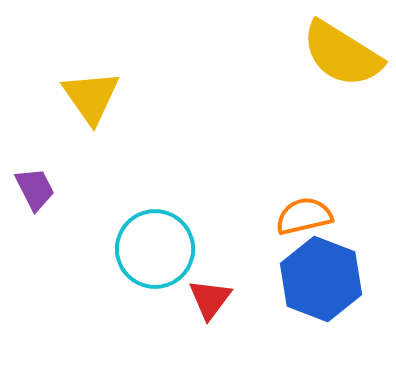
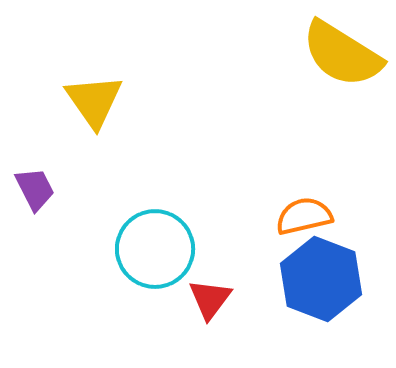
yellow triangle: moved 3 px right, 4 px down
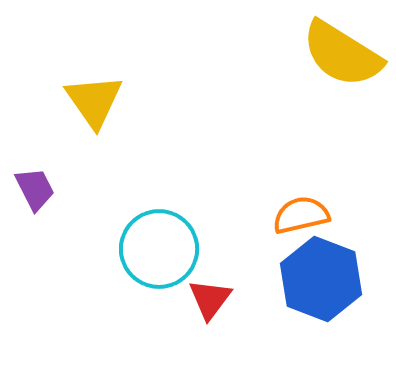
orange semicircle: moved 3 px left, 1 px up
cyan circle: moved 4 px right
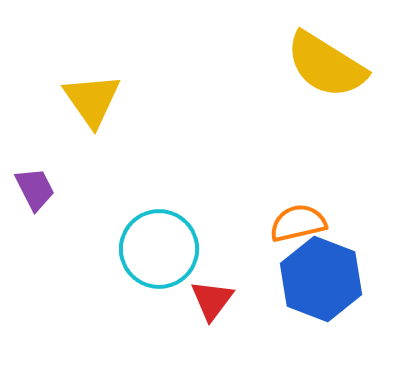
yellow semicircle: moved 16 px left, 11 px down
yellow triangle: moved 2 px left, 1 px up
orange semicircle: moved 3 px left, 8 px down
red triangle: moved 2 px right, 1 px down
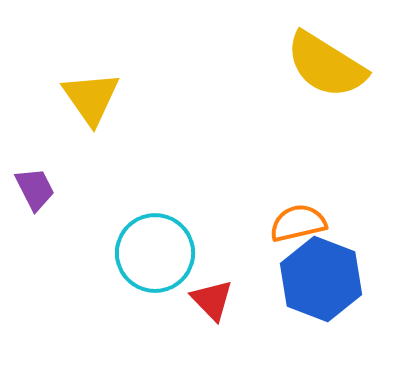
yellow triangle: moved 1 px left, 2 px up
cyan circle: moved 4 px left, 4 px down
red triangle: rotated 21 degrees counterclockwise
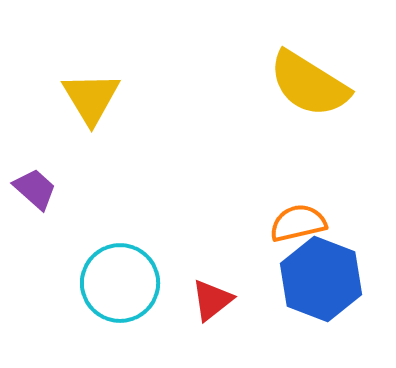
yellow semicircle: moved 17 px left, 19 px down
yellow triangle: rotated 4 degrees clockwise
purple trapezoid: rotated 21 degrees counterclockwise
cyan circle: moved 35 px left, 30 px down
red triangle: rotated 36 degrees clockwise
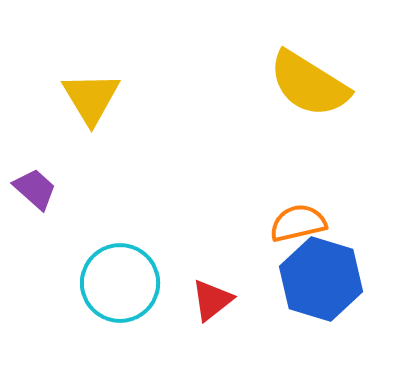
blue hexagon: rotated 4 degrees counterclockwise
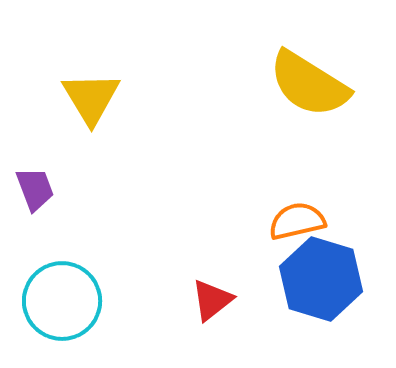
purple trapezoid: rotated 27 degrees clockwise
orange semicircle: moved 1 px left, 2 px up
cyan circle: moved 58 px left, 18 px down
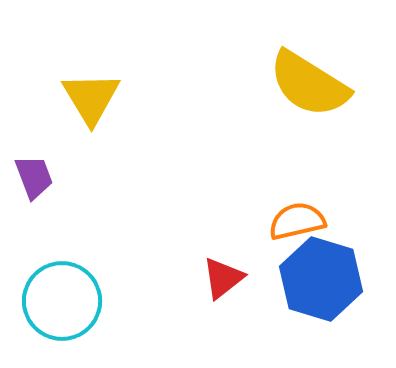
purple trapezoid: moved 1 px left, 12 px up
red triangle: moved 11 px right, 22 px up
